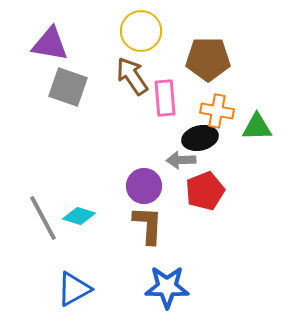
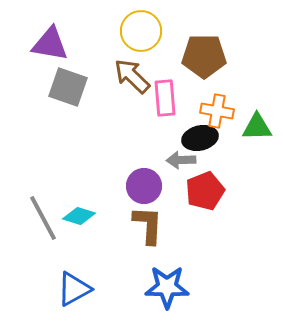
brown pentagon: moved 4 px left, 3 px up
brown arrow: rotated 12 degrees counterclockwise
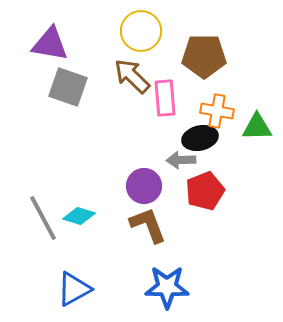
brown L-shape: rotated 24 degrees counterclockwise
